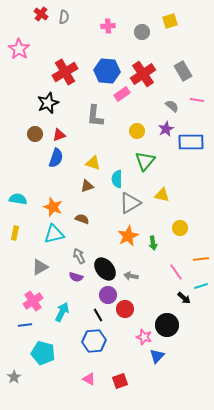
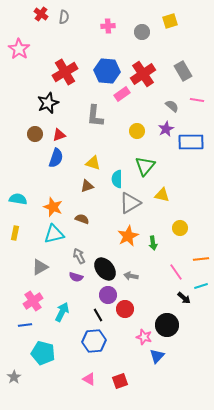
green triangle at (145, 161): moved 5 px down
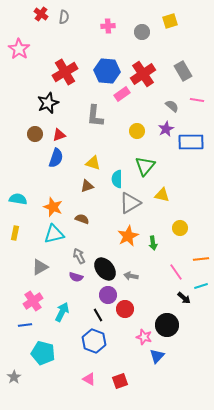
blue hexagon at (94, 341): rotated 25 degrees clockwise
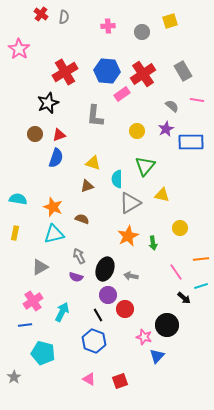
black ellipse at (105, 269): rotated 60 degrees clockwise
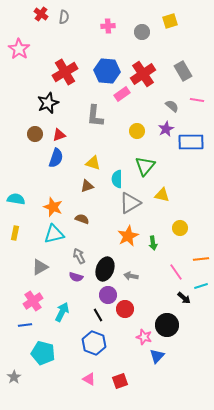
cyan semicircle at (18, 199): moved 2 px left
blue hexagon at (94, 341): moved 2 px down
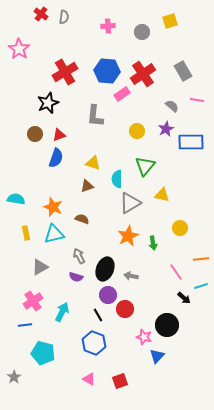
yellow rectangle at (15, 233): moved 11 px right; rotated 24 degrees counterclockwise
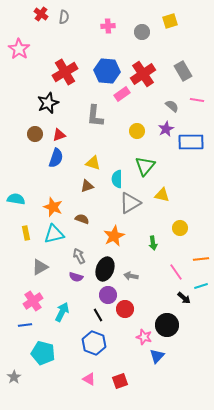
orange star at (128, 236): moved 14 px left
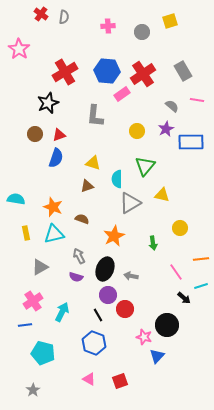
gray star at (14, 377): moved 19 px right, 13 px down
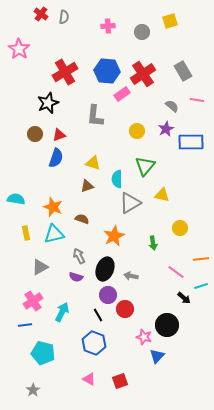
pink line at (176, 272): rotated 18 degrees counterclockwise
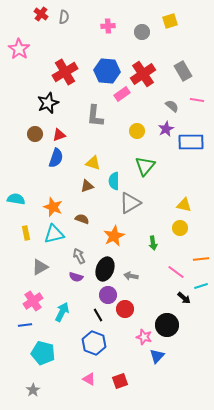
cyan semicircle at (117, 179): moved 3 px left, 2 px down
yellow triangle at (162, 195): moved 22 px right, 10 px down
